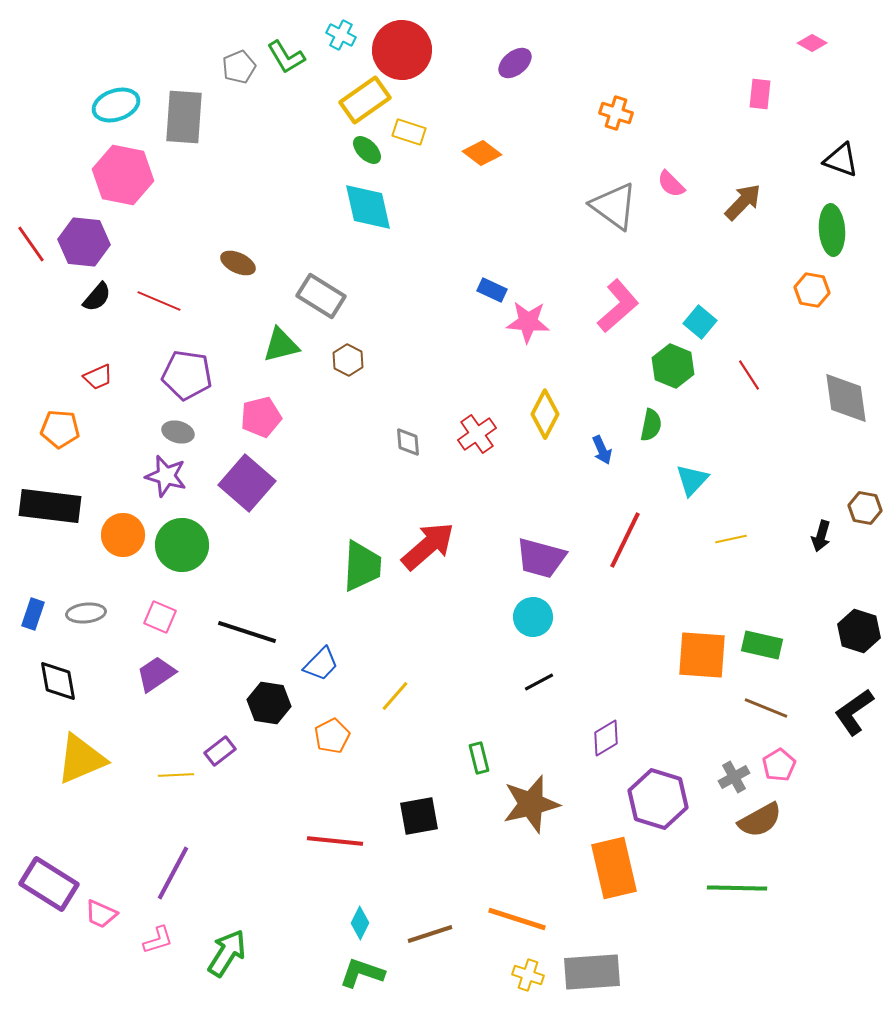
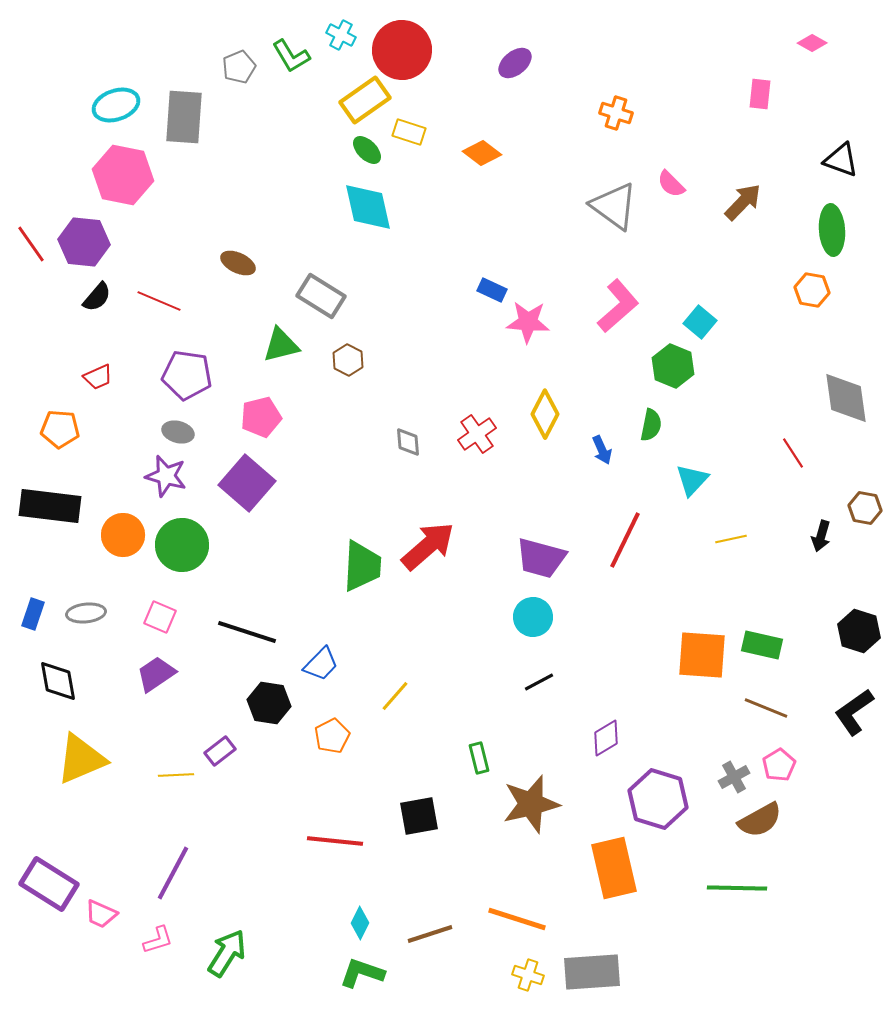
green L-shape at (286, 57): moved 5 px right, 1 px up
red line at (749, 375): moved 44 px right, 78 px down
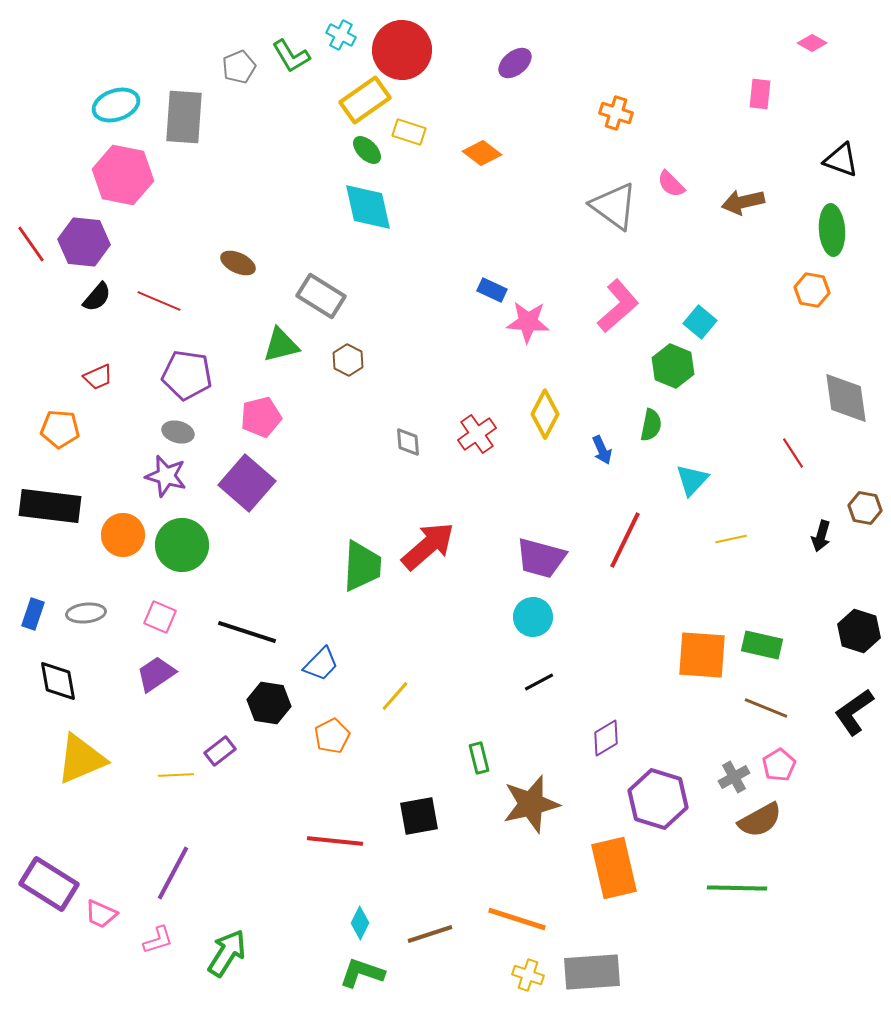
brown arrow at (743, 202): rotated 147 degrees counterclockwise
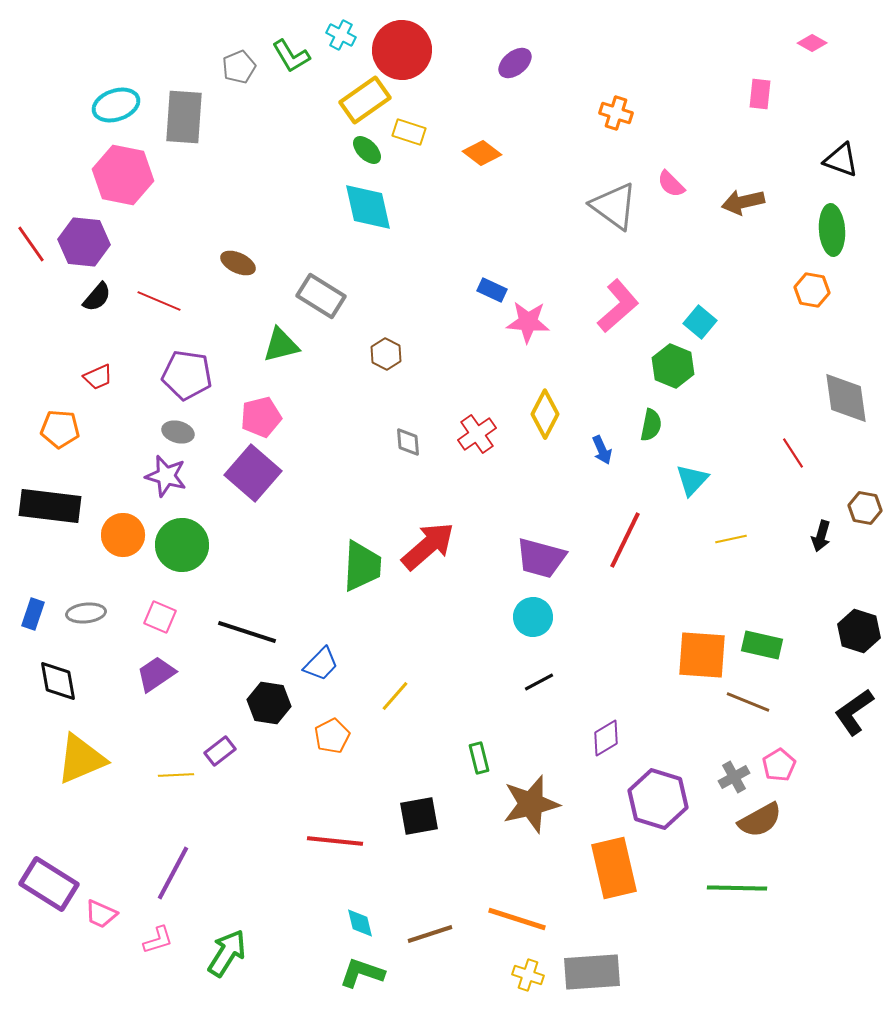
brown hexagon at (348, 360): moved 38 px right, 6 px up
purple square at (247, 483): moved 6 px right, 10 px up
brown line at (766, 708): moved 18 px left, 6 px up
cyan diamond at (360, 923): rotated 40 degrees counterclockwise
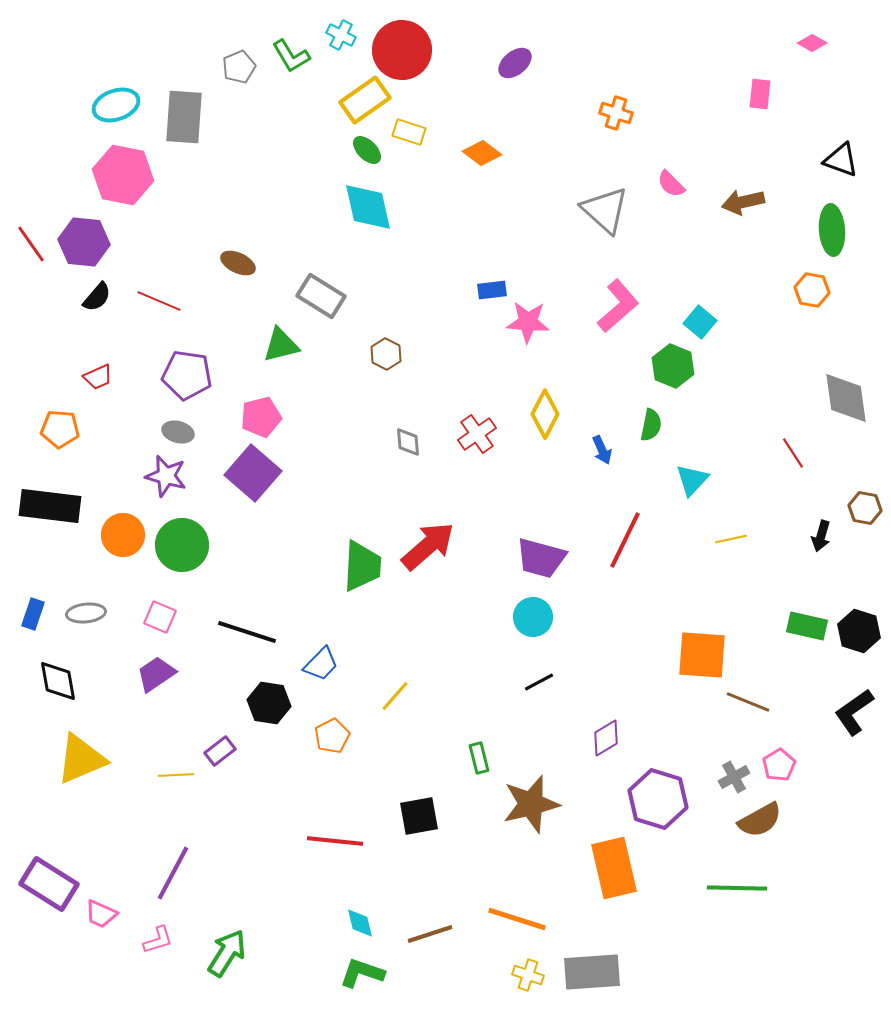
gray triangle at (614, 206): moved 9 px left, 4 px down; rotated 6 degrees clockwise
blue rectangle at (492, 290): rotated 32 degrees counterclockwise
green rectangle at (762, 645): moved 45 px right, 19 px up
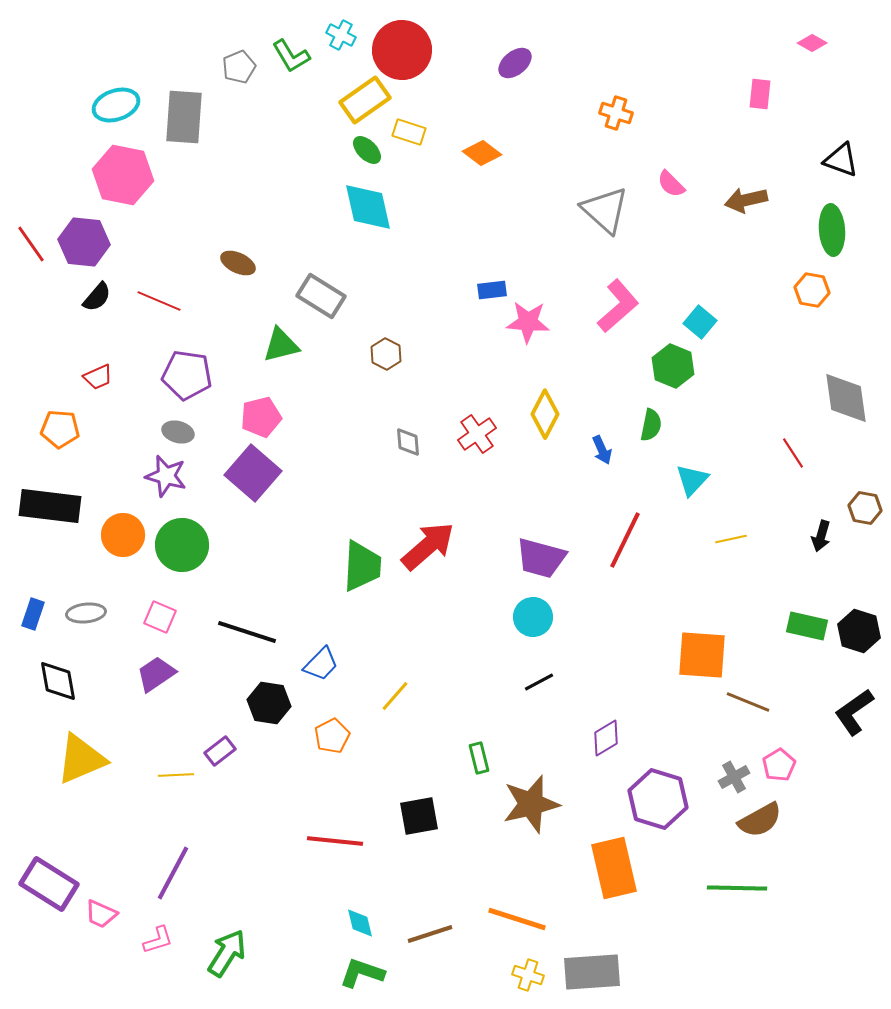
brown arrow at (743, 202): moved 3 px right, 2 px up
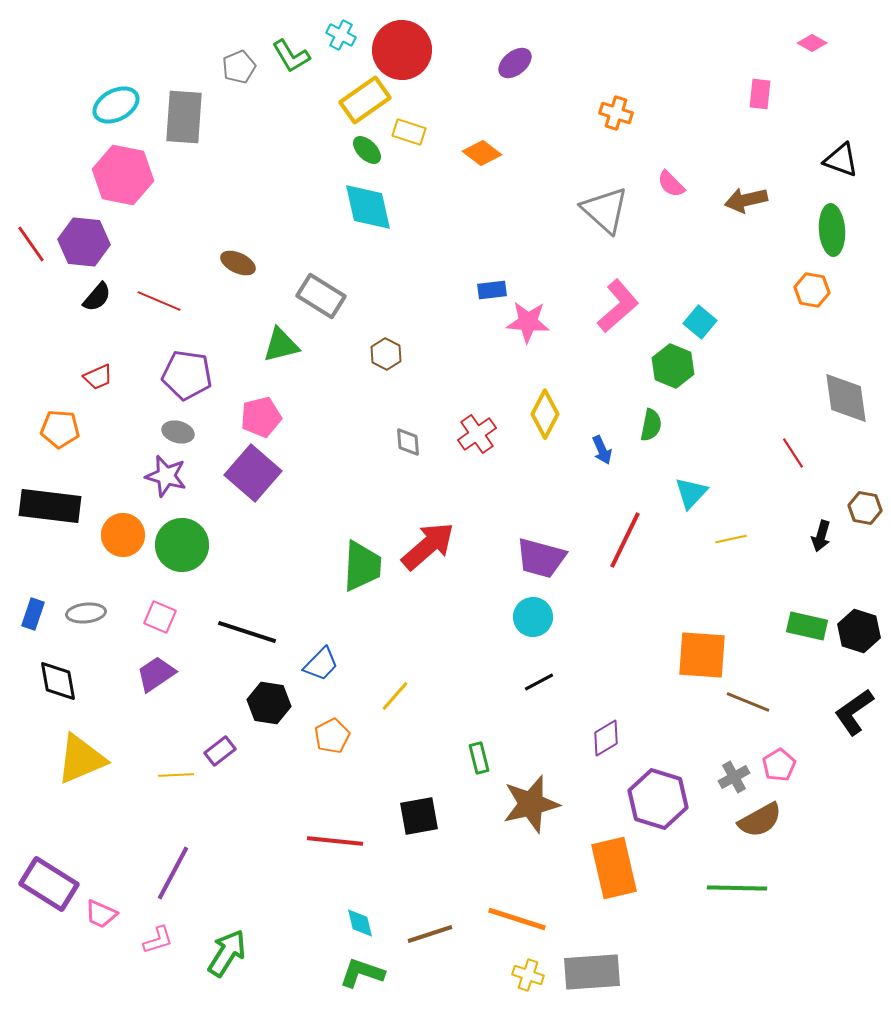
cyan ellipse at (116, 105): rotated 9 degrees counterclockwise
cyan triangle at (692, 480): moved 1 px left, 13 px down
